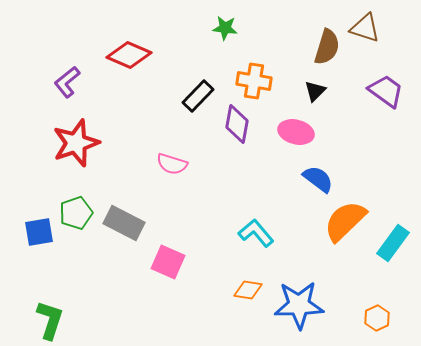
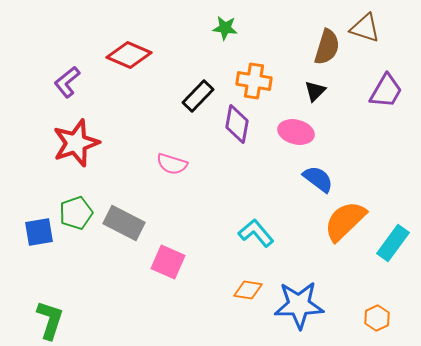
purple trapezoid: rotated 84 degrees clockwise
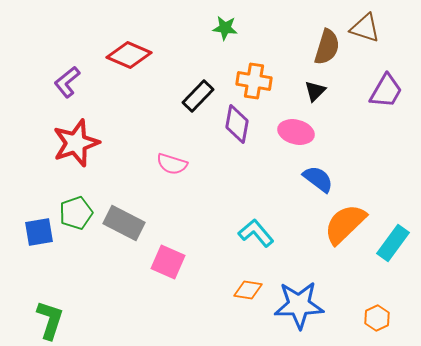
orange semicircle: moved 3 px down
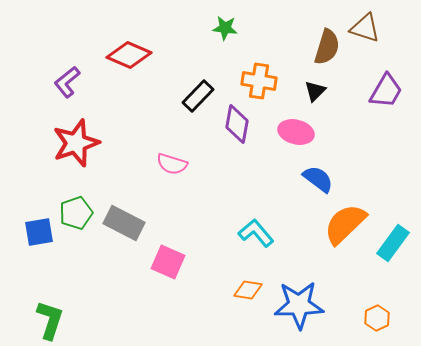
orange cross: moved 5 px right
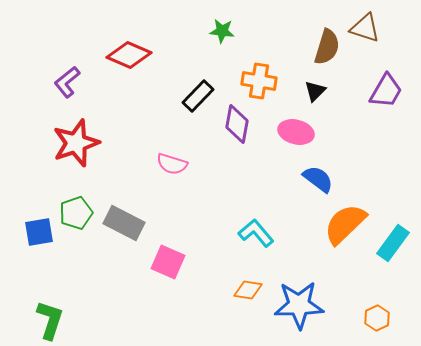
green star: moved 3 px left, 3 px down
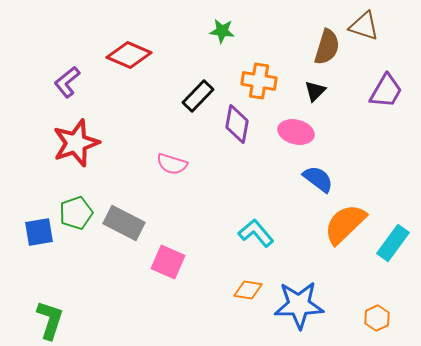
brown triangle: moved 1 px left, 2 px up
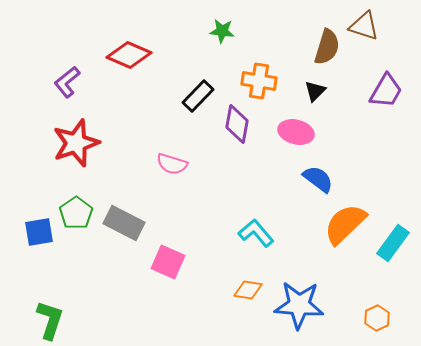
green pentagon: rotated 16 degrees counterclockwise
blue star: rotated 6 degrees clockwise
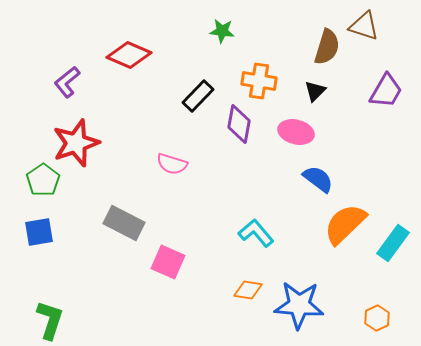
purple diamond: moved 2 px right
green pentagon: moved 33 px left, 33 px up
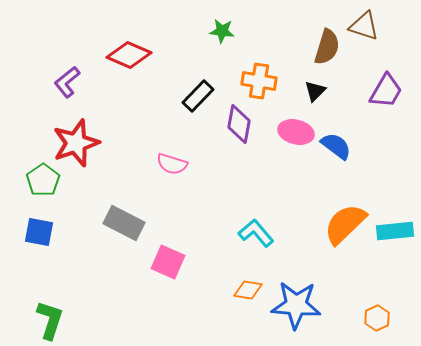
blue semicircle: moved 18 px right, 33 px up
blue square: rotated 20 degrees clockwise
cyan rectangle: moved 2 px right, 12 px up; rotated 48 degrees clockwise
blue star: moved 3 px left
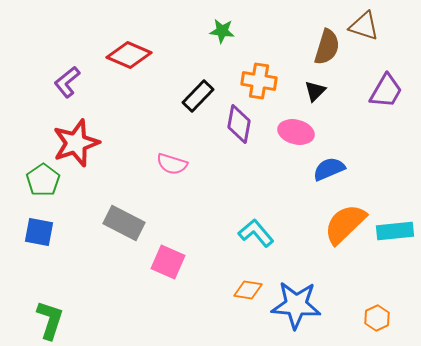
blue semicircle: moved 7 px left, 23 px down; rotated 60 degrees counterclockwise
